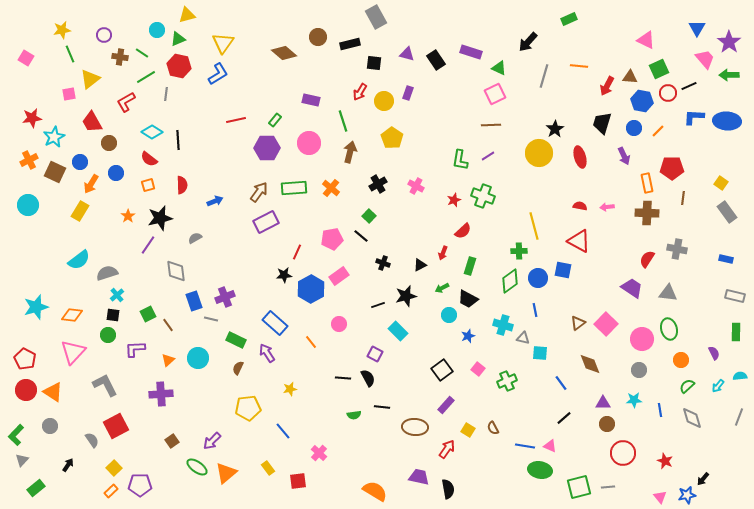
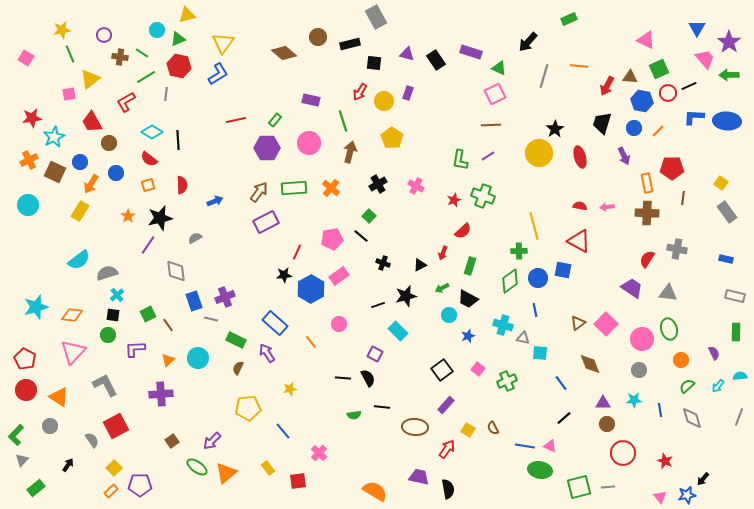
orange triangle at (53, 392): moved 6 px right, 5 px down
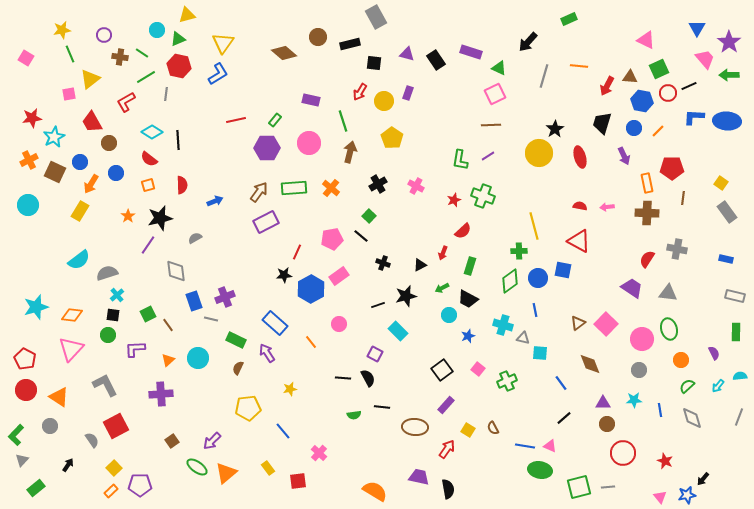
pink triangle at (73, 352): moved 2 px left, 3 px up
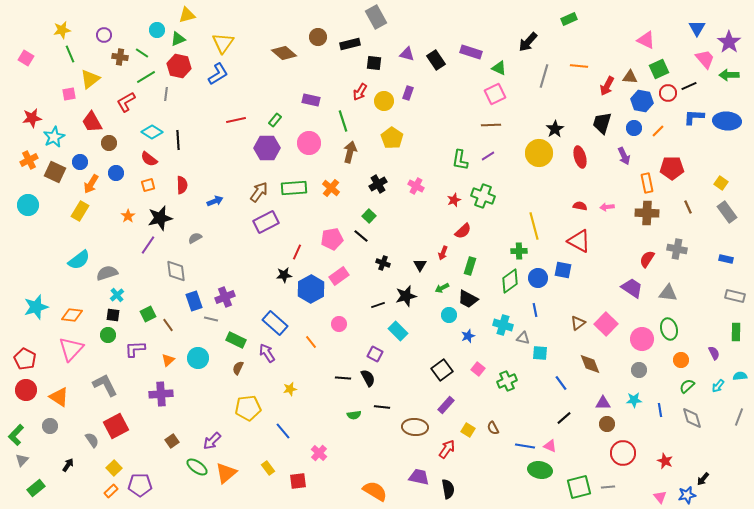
brown line at (683, 198): moved 5 px right, 9 px down; rotated 32 degrees counterclockwise
black triangle at (420, 265): rotated 32 degrees counterclockwise
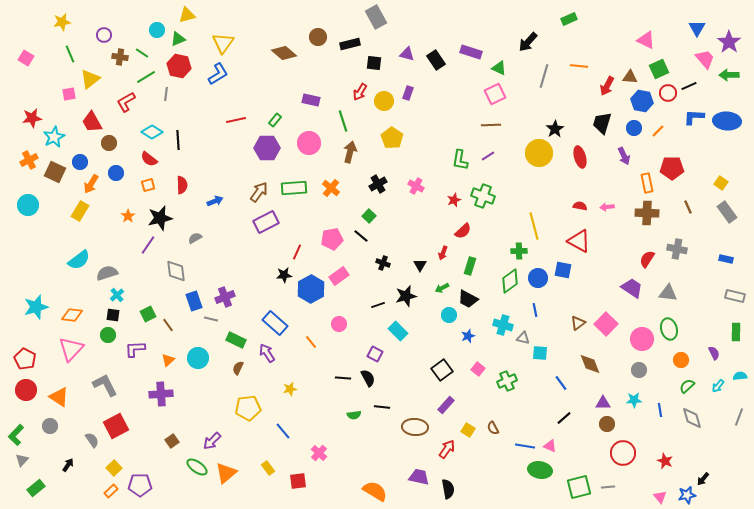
yellow star at (62, 30): moved 8 px up
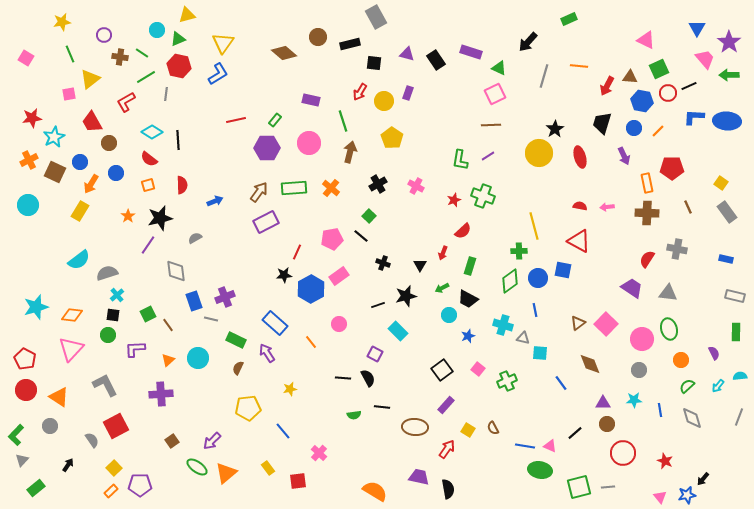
black line at (564, 418): moved 11 px right, 15 px down
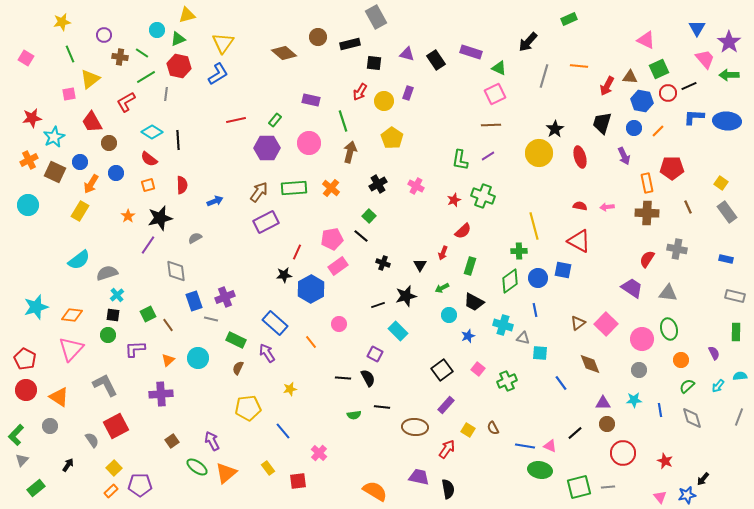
pink rectangle at (339, 276): moved 1 px left, 10 px up
black trapezoid at (468, 299): moved 6 px right, 3 px down
purple arrow at (212, 441): rotated 108 degrees clockwise
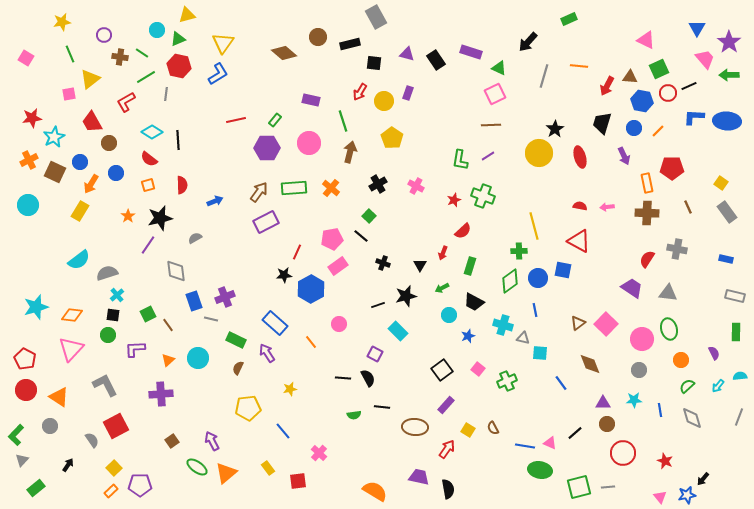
pink triangle at (550, 446): moved 3 px up
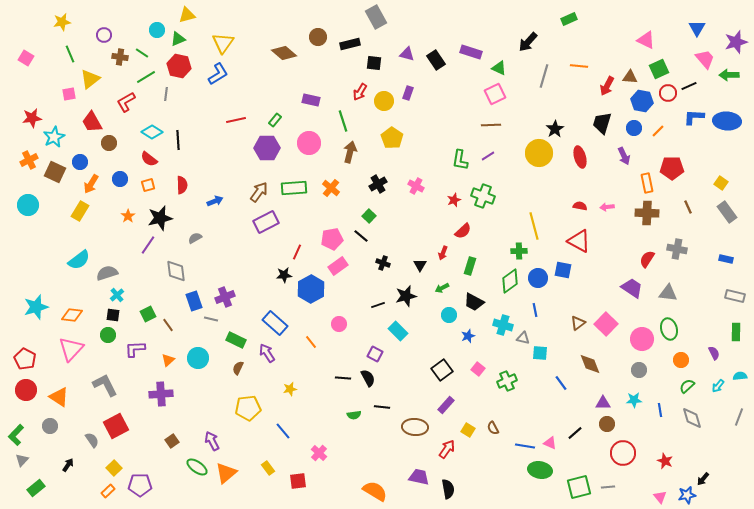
purple star at (729, 42): moved 7 px right; rotated 20 degrees clockwise
blue circle at (116, 173): moved 4 px right, 6 px down
orange rectangle at (111, 491): moved 3 px left
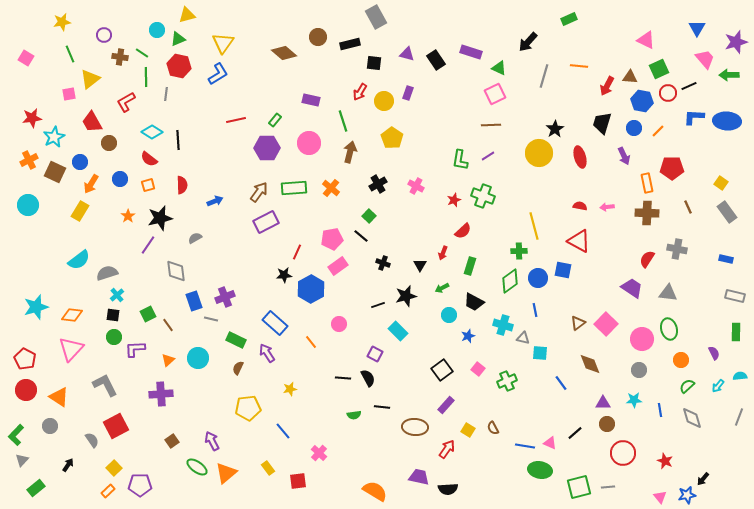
green line at (146, 77): rotated 60 degrees counterclockwise
green circle at (108, 335): moved 6 px right, 2 px down
black semicircle at (448, 489): rotated 96 degrees clockwise
